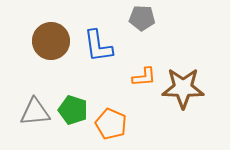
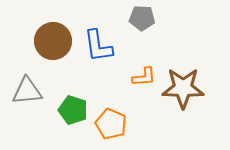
brown circle: moved 2 px right
gray triangle: moved 8 px left, 21 px up
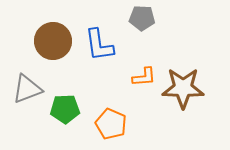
blue L-shape: moved 1 px right, 1 px up
gray triangle: moved 2 px up; rotated 16 degrees counterclockwise
green pentagon: moved 8 px left, 1 px up; rotated 20 degrees counterclockwise
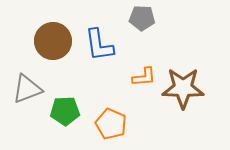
green pentagon: moved 2 px down
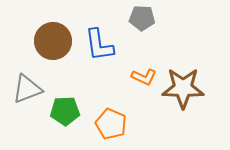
orange L-shape: rotated 30 degrees clockwise
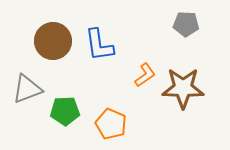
gray pentagon: moved 44 px right, 6 px down
orange L-shape: moved 1 px right, 2 px up; rotated 60 degrees counterclockwise
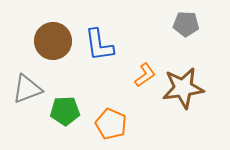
brown star: rotated 9 degrees counterclockwise
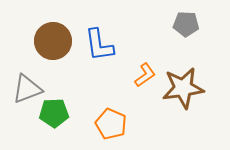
green pentagon: moved 11 px left, 2 px down
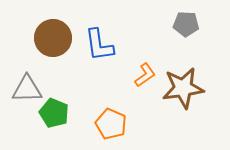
brown circle: moved 3 px up
gray triangle: rotated 20 degrees clockwise
green pentagon: rotated 24 degrees clockwise
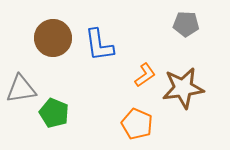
gray triangle: moved 6 px left; rotated 8 degrees counterclockwise
orange pentagon: moved 26 px right
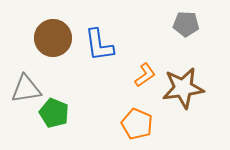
gray triangle: moved 5 px right
